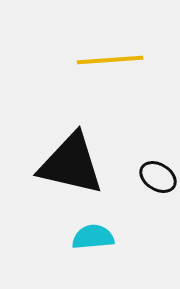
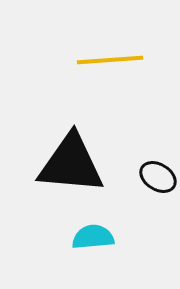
black triangle: rotated 8 degrees counterclockwise
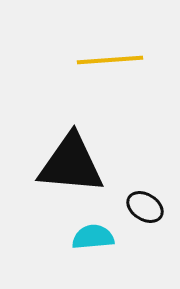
black ellipse: moved 13 px left, 30 px down
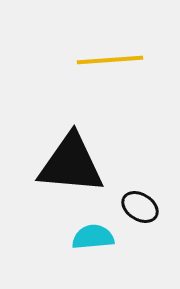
black ellipse: moved 5 px left
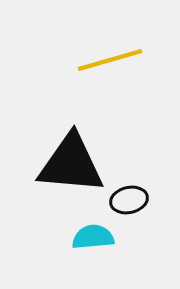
yellow line: rotated 12 degrees counterclockwise
black ellipse: moved 11 px left, 7 px up; rotated 45 degrees counterclockwise
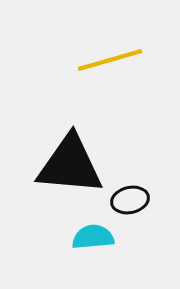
black triangle: moved 1 px left, 1 px down
black ellipse: moved 1 px right
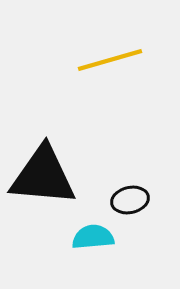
black triangle: moved 27 px left, 11 px down
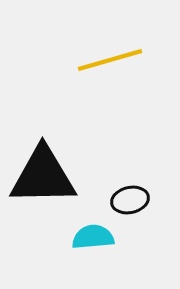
black triangle: rotated 6 degrees counterclockwise
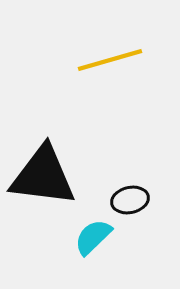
black triangle: rotated 8 degrees clockwise
cyan semicircle: rotated 39 degrees counterclockwise
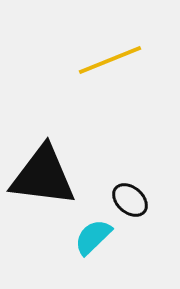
yellow line: rotated 6 degrees counterclockwise
black ellipse: rotated 54 degrees clockwise
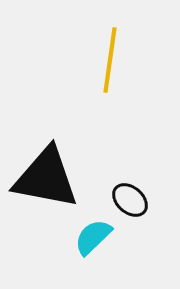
yellow line: rotated 60 degrees counterclockwise
black triangle: moved 3 px right, 2 px down; rotated 4 degrees clockwise
